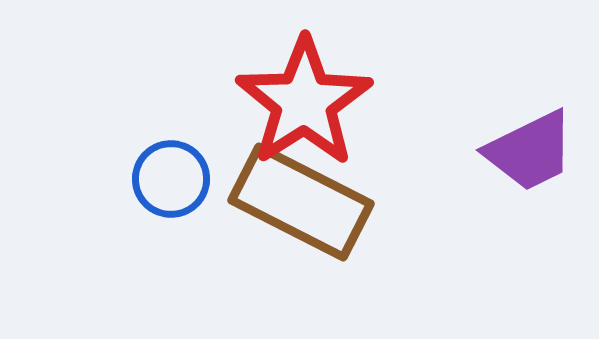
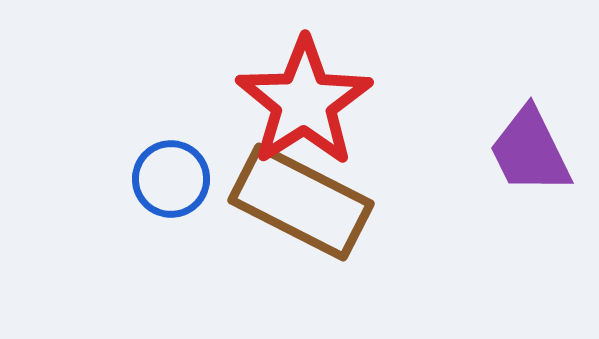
purple trapezoid: rotated 90 degrees clockwise
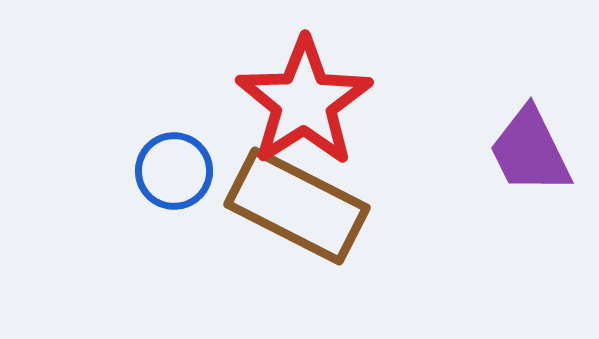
blue circle: moved 3 px right, 8 px up
brown rectangle: moved 4 px left, 4 px down
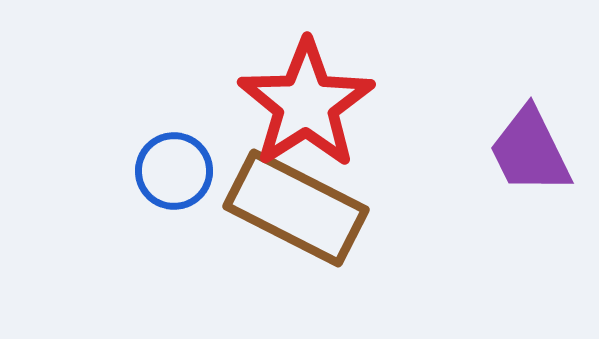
red star: moved 2 px right, 2 px down
brown rectangle: moved 1 px left, 2 px down
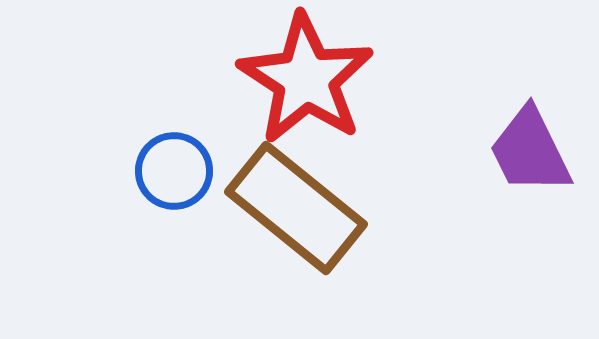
red star: moved 25 px up; rotated 6 degrees counterclockwise
brown rectangle: rotated 12 degrees clockwise
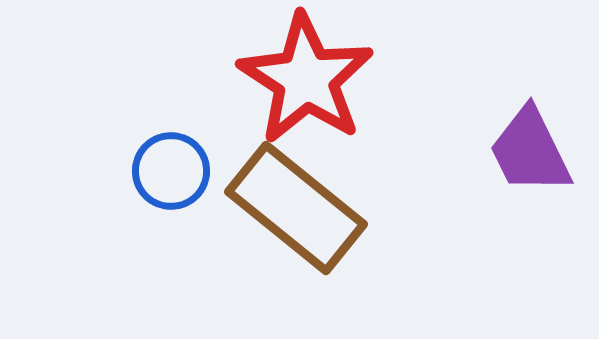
blue circle: moved 3 px left
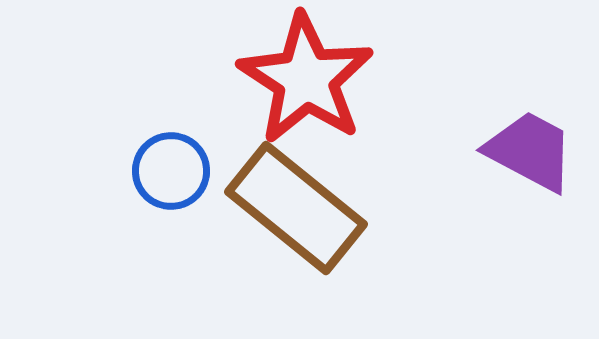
purple trapezoid: rotated 144 degrees clockwise
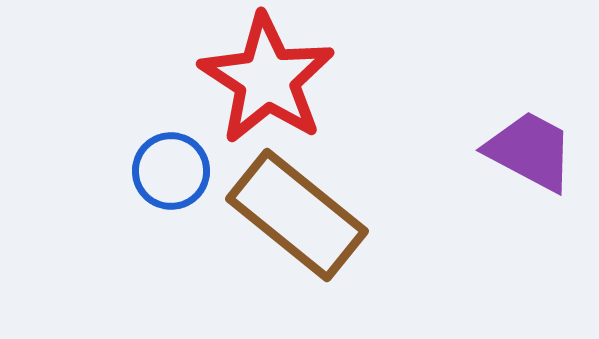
red star: moved 39 px left
brown rectangle: moved 1 px right, 7 px down
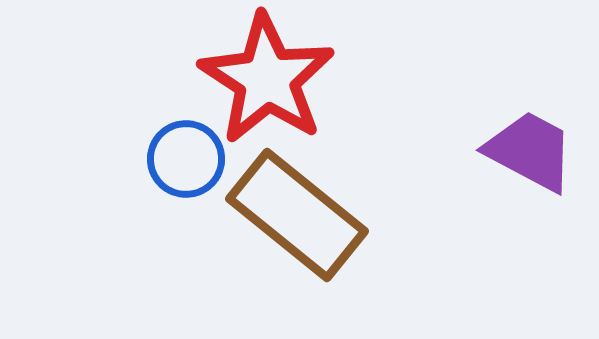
blue circle: moved 15 px right, 12 px up
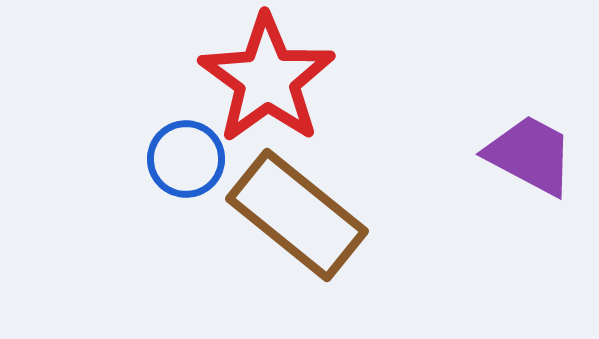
red star: rotated 3 degrees clockwise
purple trapezoid: moved 4 px down
